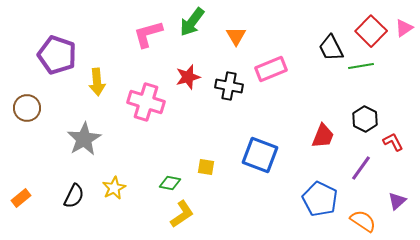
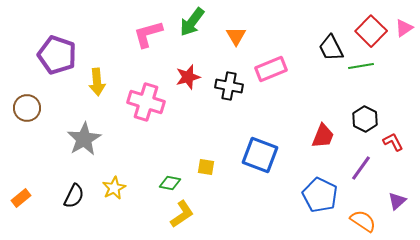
blue pentagon: moved 4 px up
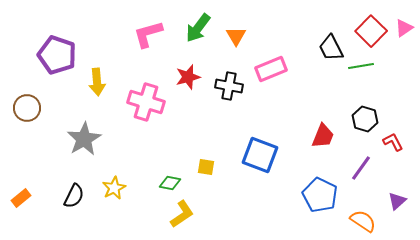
green arrow: moved 6 px right, 6 px down
black hexagon: rotated 10 degrees counterclockwise
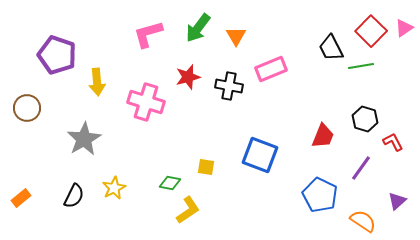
yellow L-shape: moved 6 px right, 4 px up
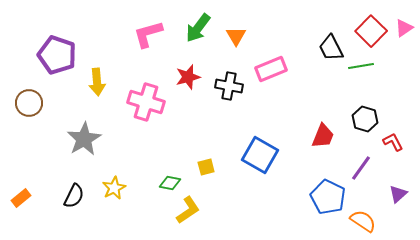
brown circle: moved 2 px right, 5 px up
blue square: rotated 9 degrees clockwise
yellow square: rotated 24 degrees counterclockwise
blue pentagon: moved 8 px right, 2 px down
purple triangle: moved 1 px right, 7 px up
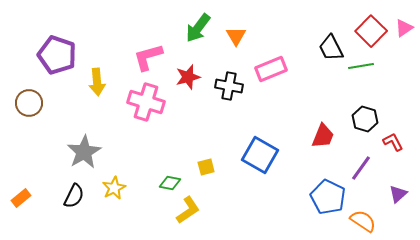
pink L-shape: moved 23 px down
gray star: moved 13 px down
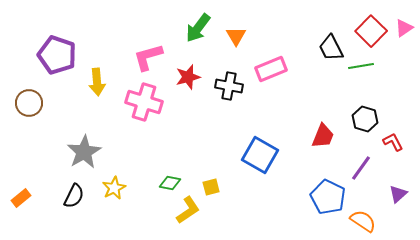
pink cross: moved 2 px left
yellow square: moved 5 px right, 20 px down
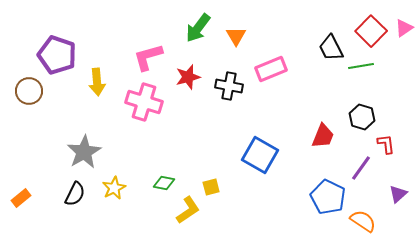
brown circle: moved 12 px up
black hexagon: moved 3 px left, 2 px up
red L-shape: moved 7 px left, 2 px down; rotated 20 degrees clockwise
green diamond: moved 6 px left
black semicircle: moved 1 px right, 2 px up
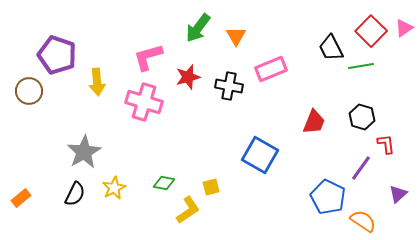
red trapezoid: moved 9 px left, 14 px up
